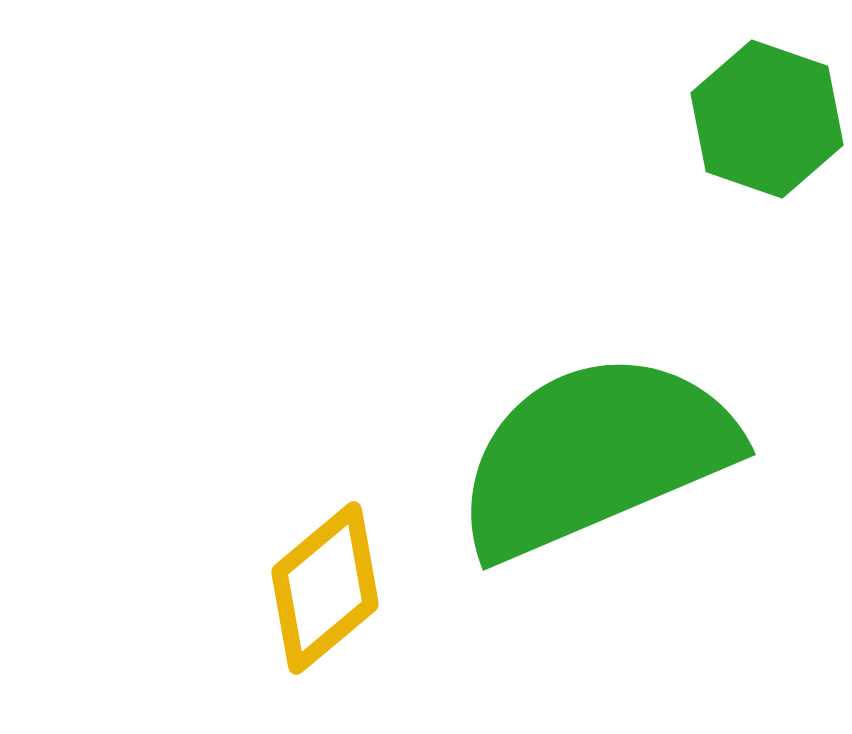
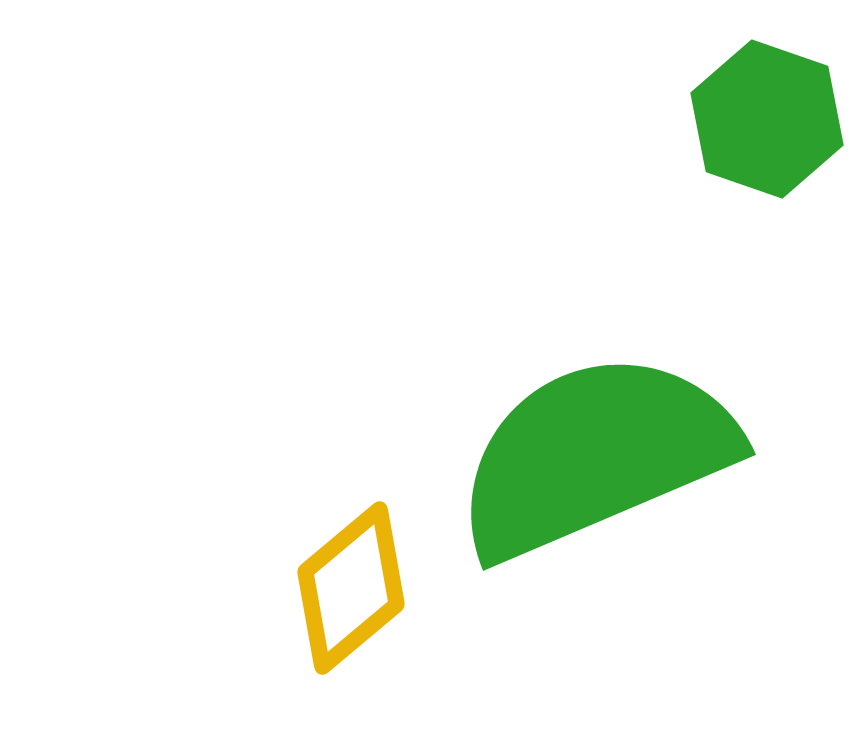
yellow diamond: moved 26 px right
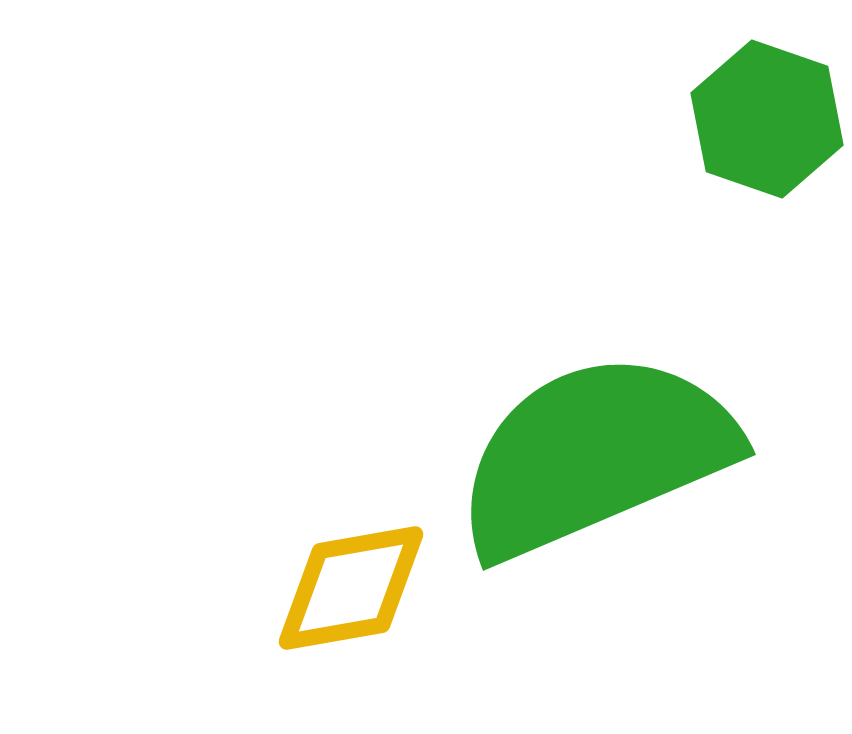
yellow diamond: rotated 30 degrees clockwise
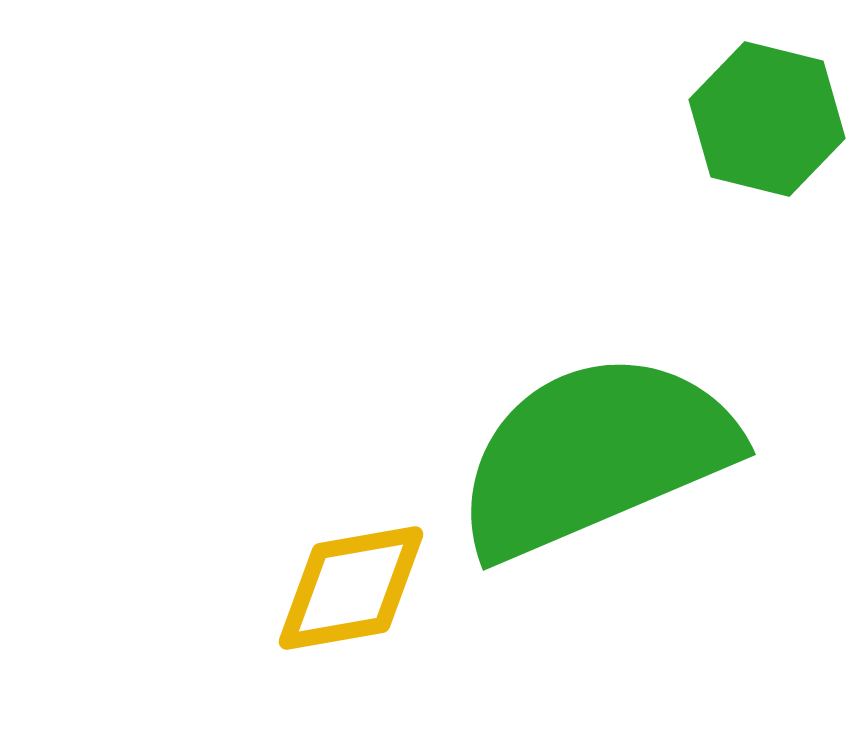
green hexagon: rotated 5 degrees counterclockwise
